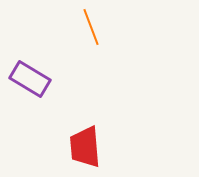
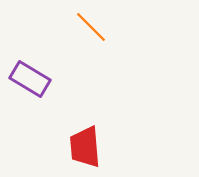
orange line: rotated 24 degrees counterclockwise
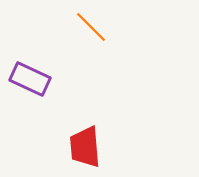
purple rectangle: rotated 6 degrees counterclockwise
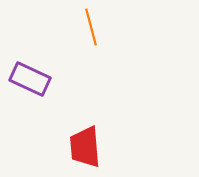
orange line: rotated 30 degrees clockwise
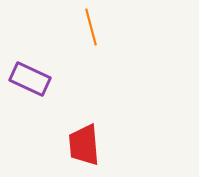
red trapezoid: moved 1 px left, 2 px up
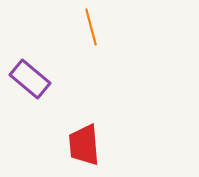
purple rectangle: rotated 15 degrees clockwise
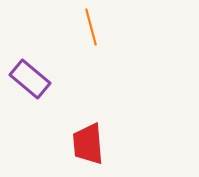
red trapezoid: moved 4 px right, 1 px up
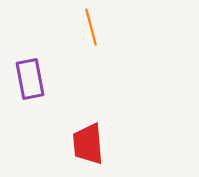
purple rectangle: rotated 39 degrees clockwise
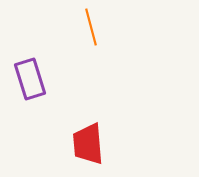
purple rectangle: rotated 6 degrees counterclockwise
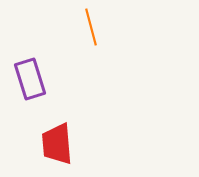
red trapezoid: moved 31 px left
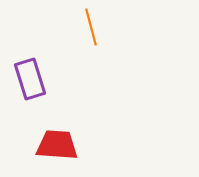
red trapezoid: moved 1 px down; rotated 99 degrees clockwise
